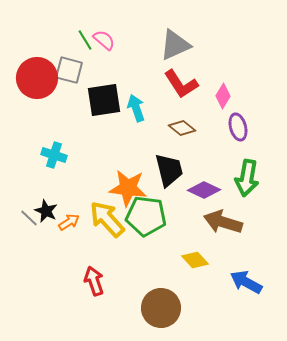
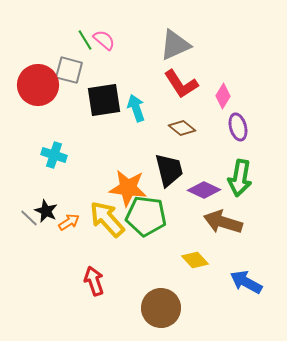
red circle: moved 1 px right, 7 px down
green arrow: moved 7 px left
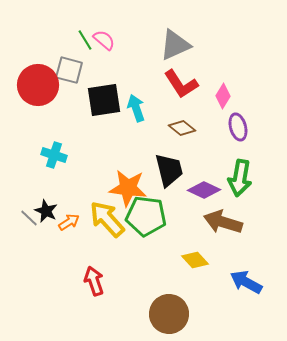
brown circle: moved 8 px right, 6 px down
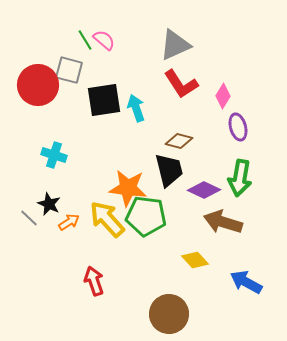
brown diamond: moved 3 px left, 13 px down; rotated 24 degrees counterclockwise
black star: moved 3 px right, 7 px up
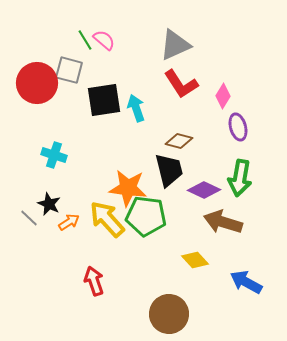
red circle: moved 1 px left, 2 px up
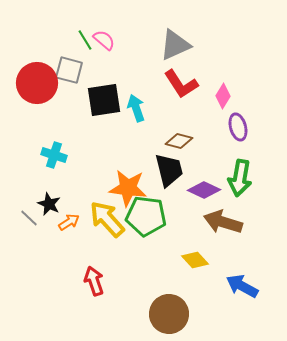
blue arrow: moved 4 px left, 4 px down
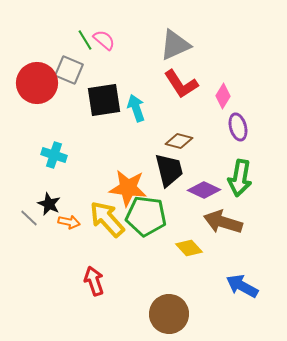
gray square: rotated 8 degrees clockwise
orange arrow: rotated 45 degrees clockwise
yellow diamond: moved 6 px left, 12 px up
